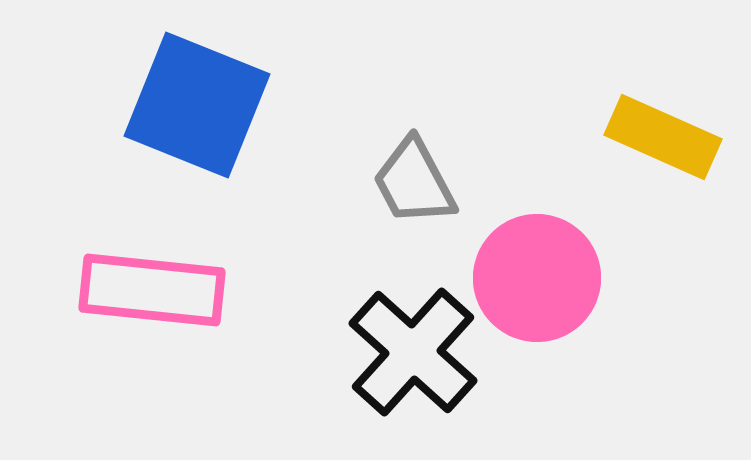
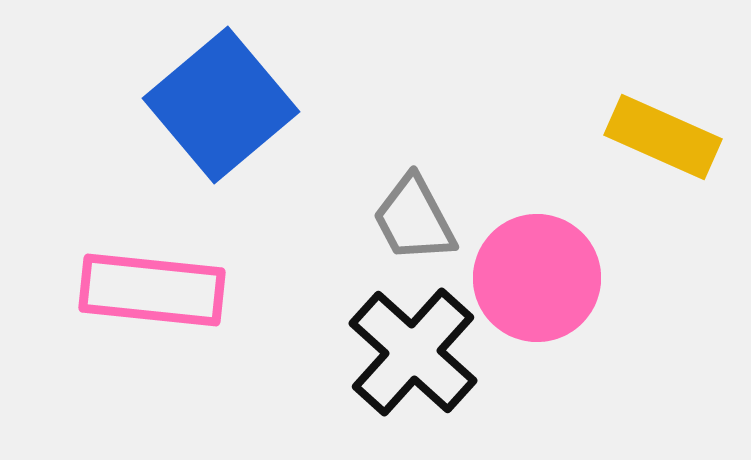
blue square: moved 24 px right; rotated 28 degrees clockwise
gray trapezoid: moved 37 px down
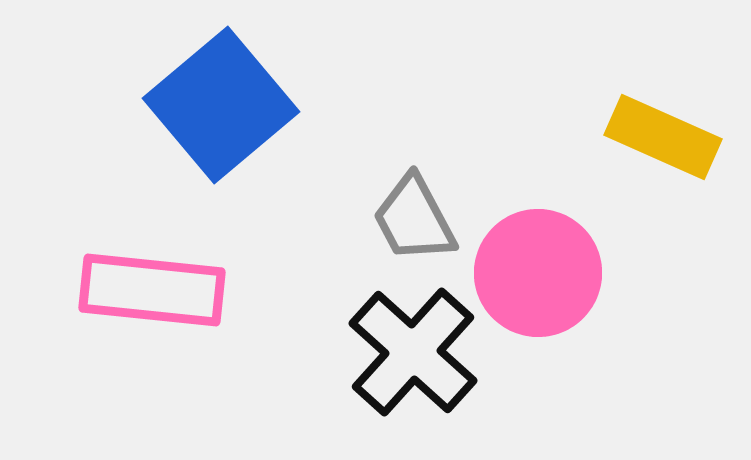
pink circle: moved 1 px right, 5 px up
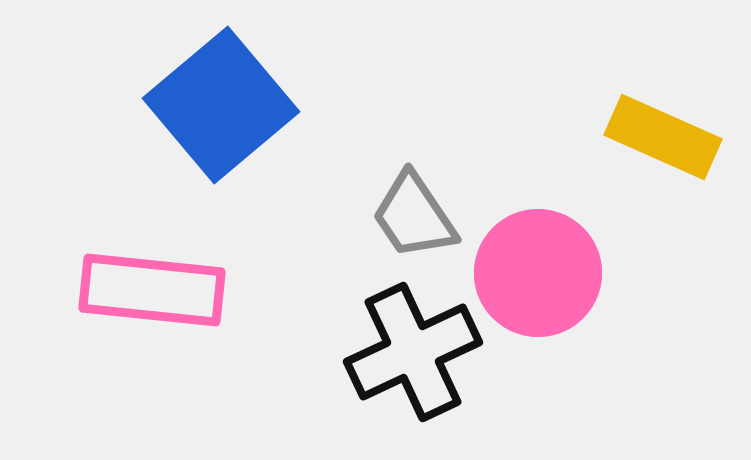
gray trapezoid: moved 3 px up; rotated 6 degrees counterclockwise
black cross: rotated 23 degrees clockwise
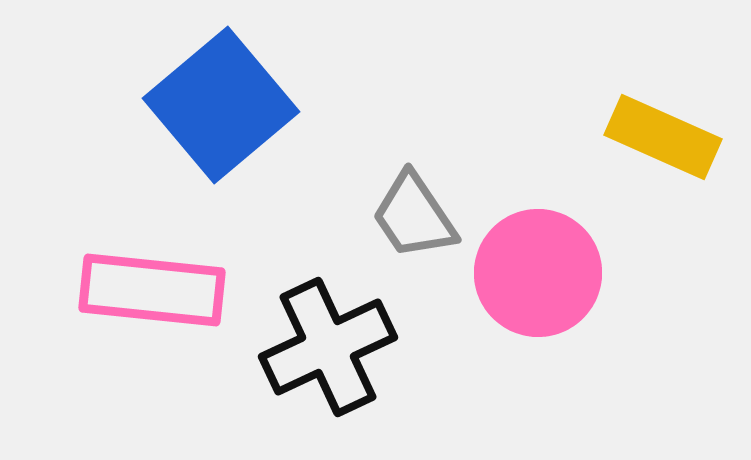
black cross: moved 85 px left, 5 px up
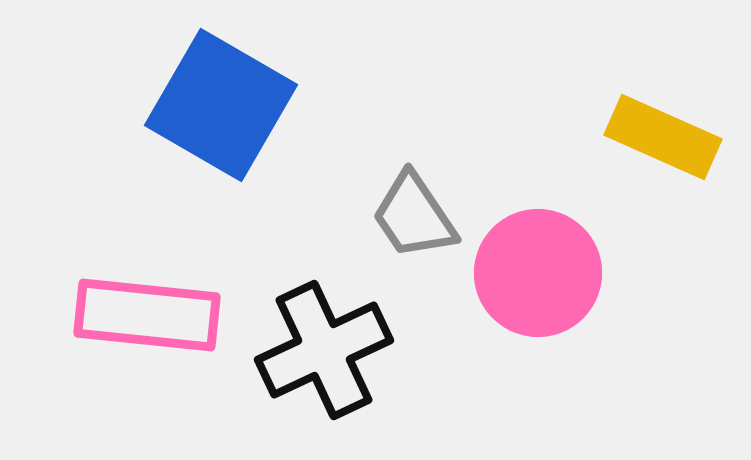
blue square: rotated 20 degrees counterclockwise
pink rectangle: moved 5 px left, 25 px down
black cross: moved 4 px left, 3 px down
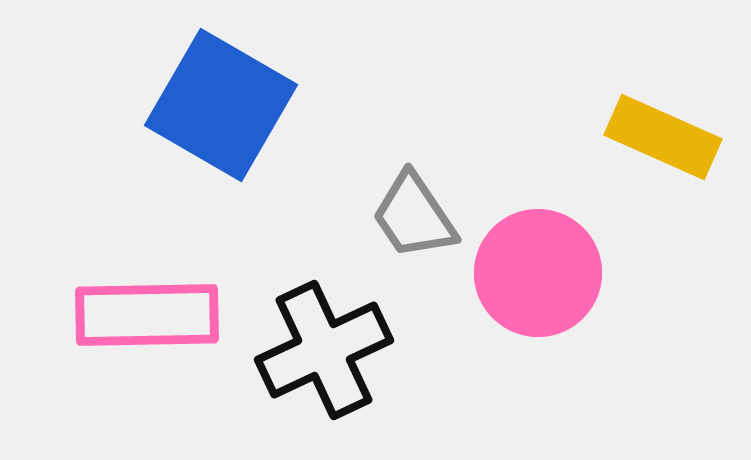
pink rectangle: rotated 7 degrees counterclockwise
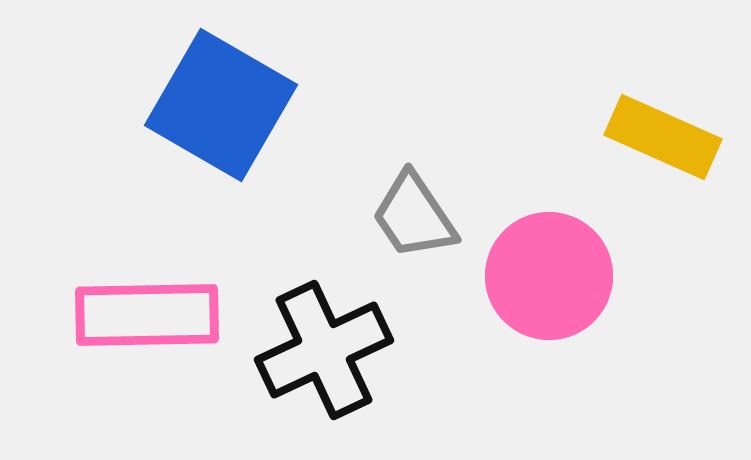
pink circle: moved 11 px right, 3 px down
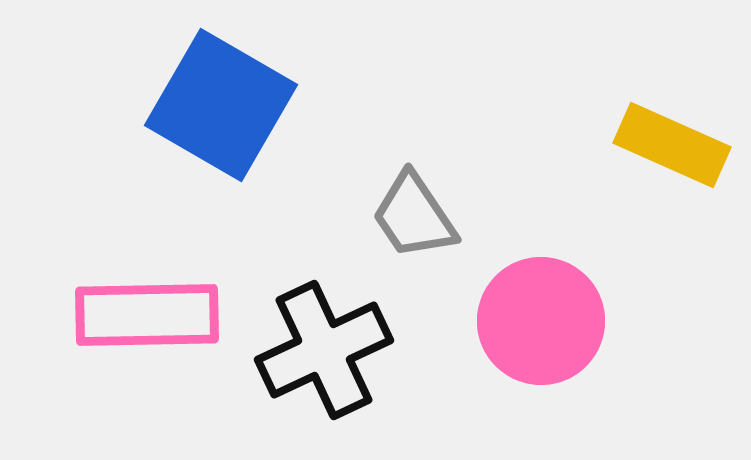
yellow rectangle: moved 9 px right, 8 px down
pink circle: moved 8 px left, 45 px down
